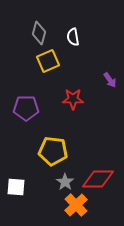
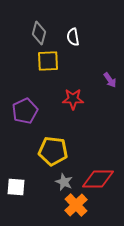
yellow square: rotated 20 degrees clockwise
purple pentagon: moved 1 px left, 3 px down; rotated 25 degrees counterclockwise
gray star: moved 1 px left; rotated 12 degrees counterclockwise
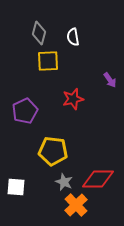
red star: rotated 15 degrees counterclockwise
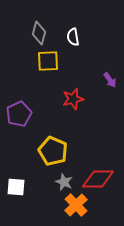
purple pentagon: moved 6 px left, 3 px down
yellow pentagon: rotated 16 degrees clockwise
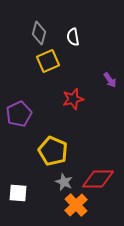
yellow square: rotated 20 degrees counterclockwise
white square: moved 2 px right, 6 px down
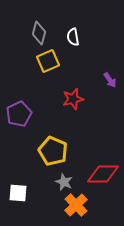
red diamond: moved 5 px right, 5 px up
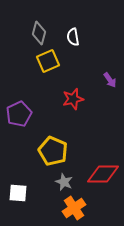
orange cross: moved 2 px left, 3 px down; rotated 10 degrees clockwise
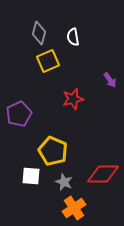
white square: moved 13 px right, 17 px up
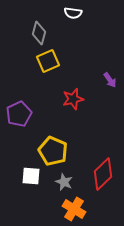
white semicircle: moved 24 px up; rotated 72 degrees counterclockwise
red diamond: rotated 44 degrees counterclockwise
orange cross: moved 1 px down; rotated 25 degrees counterclockwise
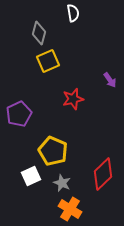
white semicircle: rotated 108 degrees counterclockwise
white square: rotated 30 degrees counterclockwise
gray star: moved 2 px left, 1 px down
orange cross: moved 4 px left
